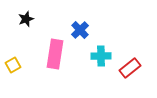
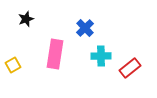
blue cross: moved 5 px right, 2 px up
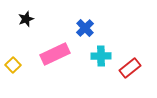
pink rectangle: rotated 56 degrees clockwise
yellow square: rotated 14 degrees counterclockwise
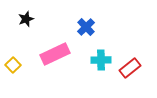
blue cross: moved 1 px right, 1 px up
cyan cross: moved 4 px down
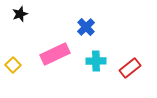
black star: moved 6 px left, 5 px up
cyan cross: moved 5 px left, 1 px down
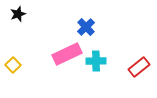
black star: moved 2 px left
pink rectangle: moved 12 px right
red rectangle: moved 9 px right, 1 px up
